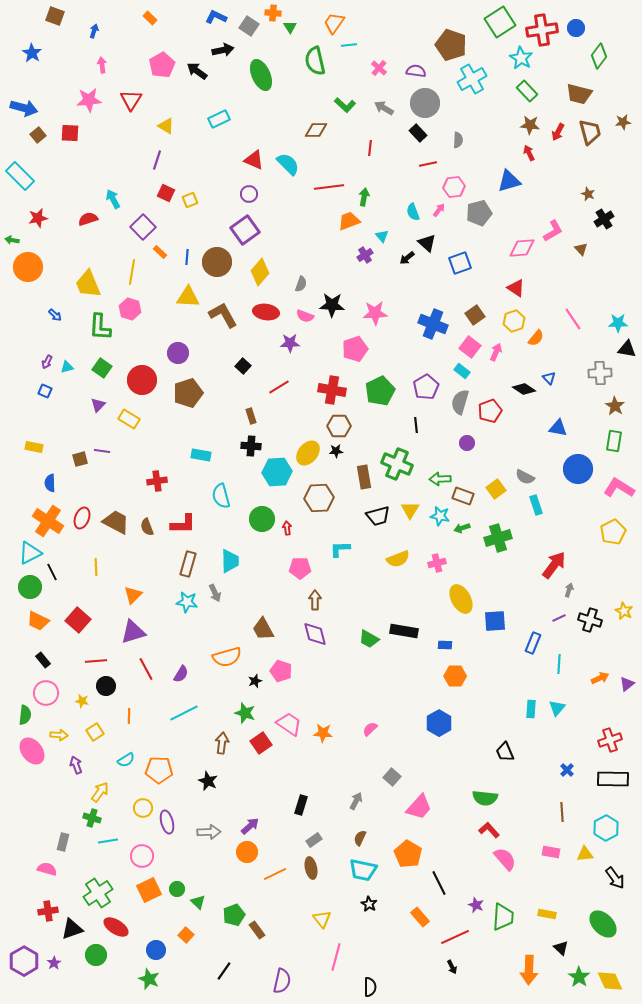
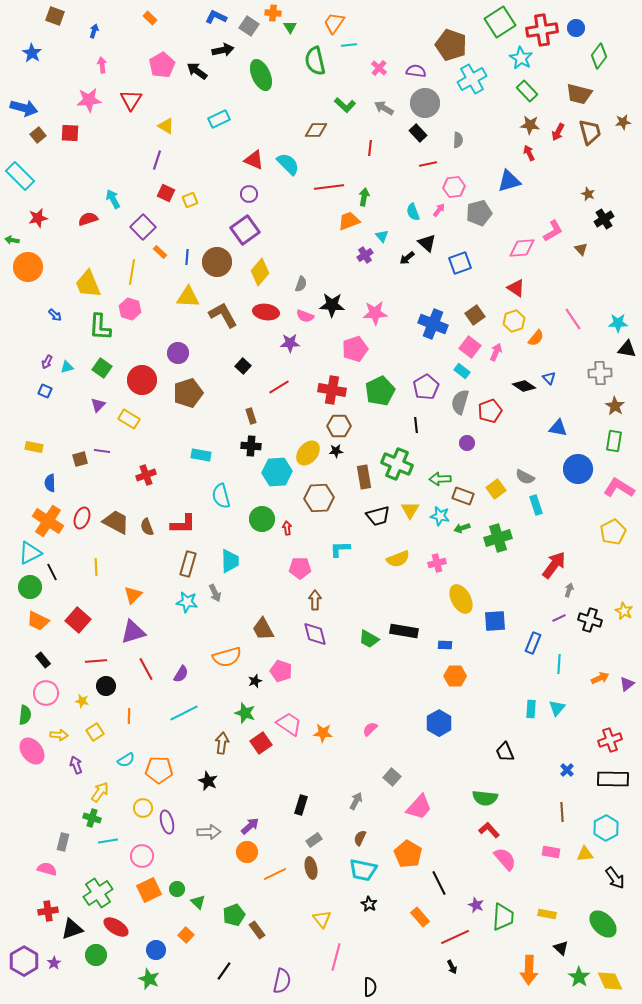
black diamond at (524, 389): moved 3 px up
red cross at (157, 481): moved 11 px left, 6 px up; rotated 12 degrees counterclockwise
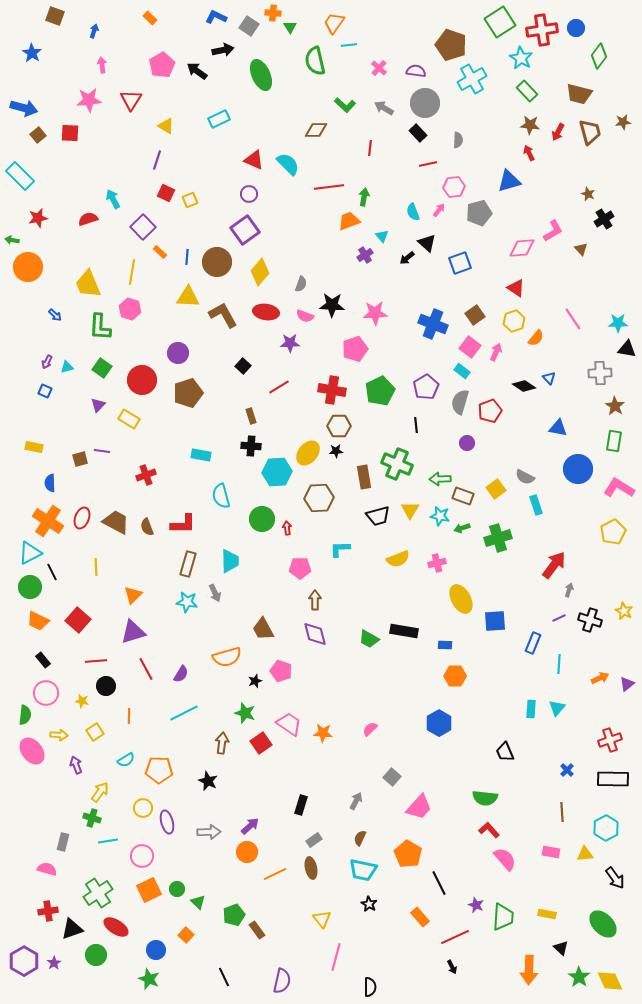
black line at (224, 971): moved 6 px down; rotated 60 degrees counterclockwise
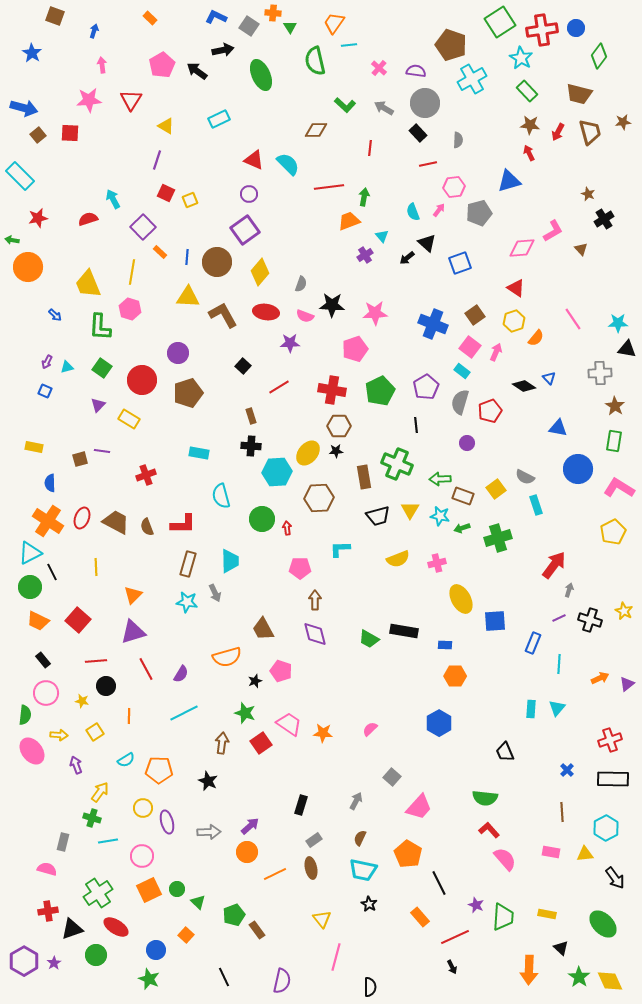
cyan rectangle at (201, 455): moved 2 px left, 2 px up
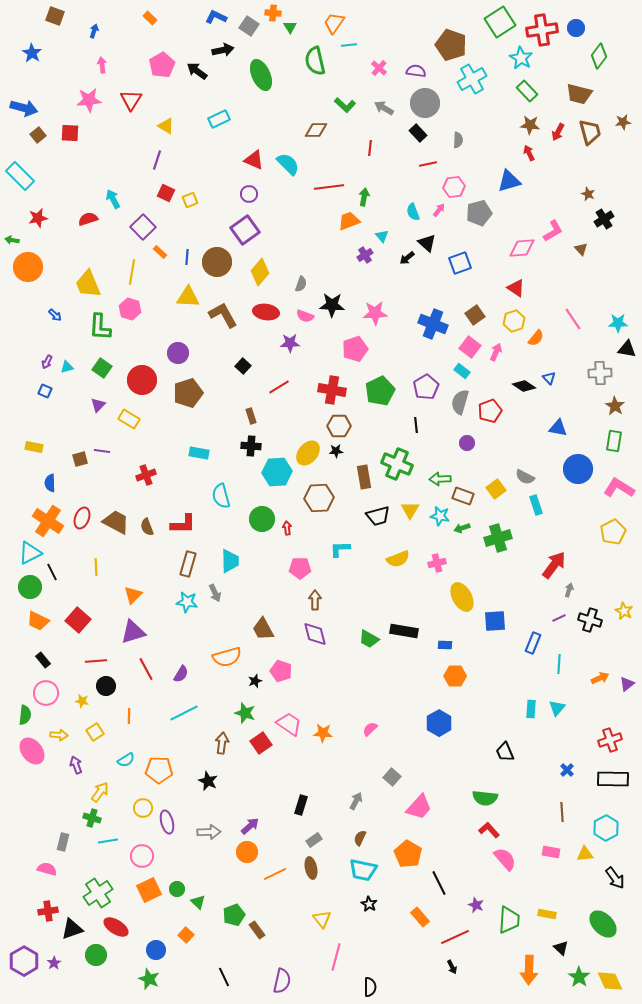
yellow ellipse at (461, 599): moved 1 px right, 2 px up
green trapezoid at (503, 917): moved 6 px right, 3 px down
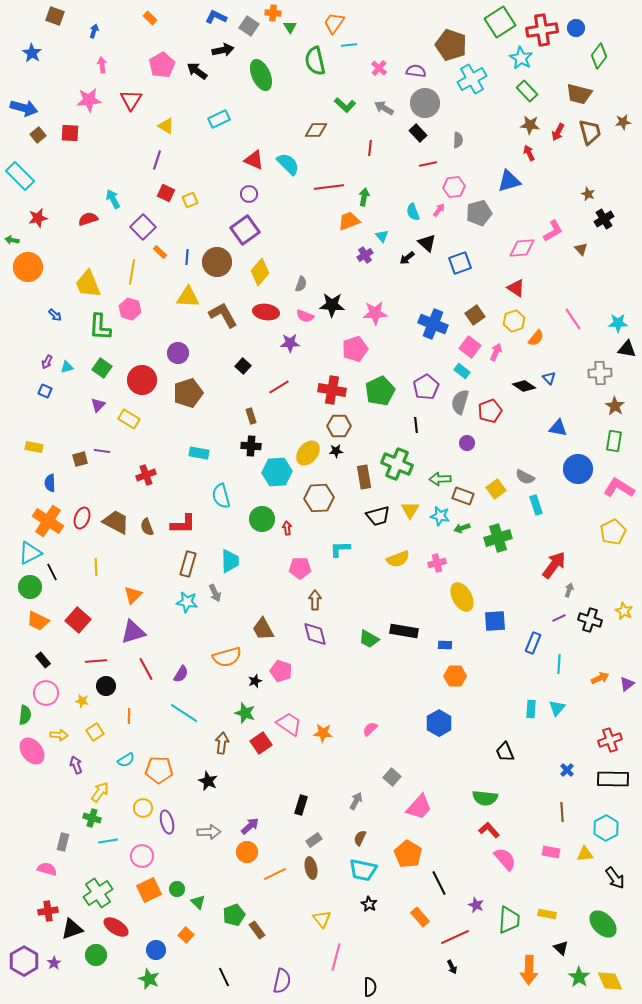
cyan line at (184, 713): rotated 60 degrees clockwise
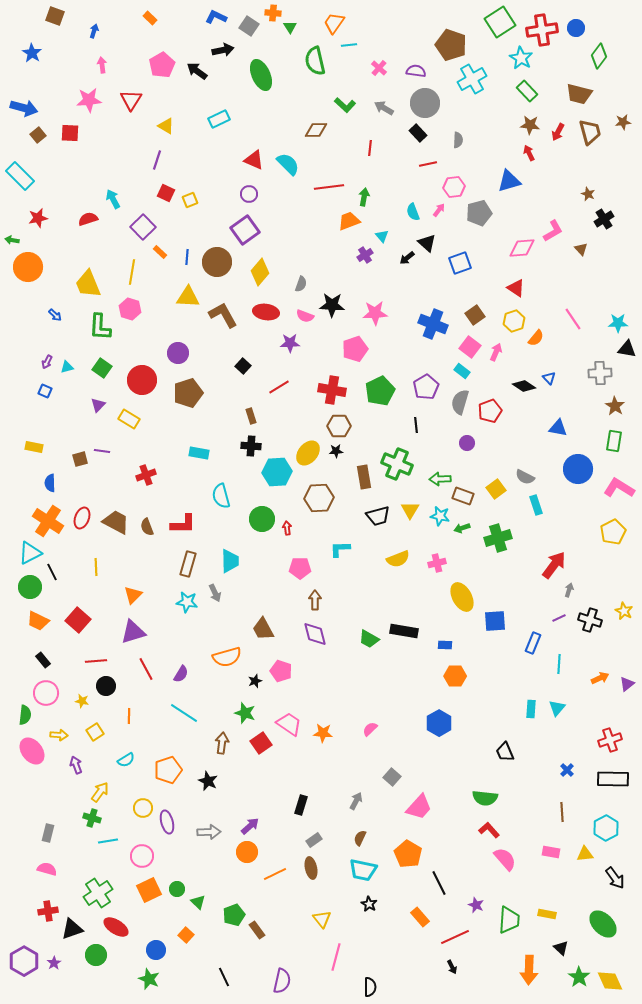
orange pentagon at (159, 770): moved 9 px right; rotated 20 degrees counterclockwise
gray rectangle at (63, 842): moved 15 px left, 9 px up
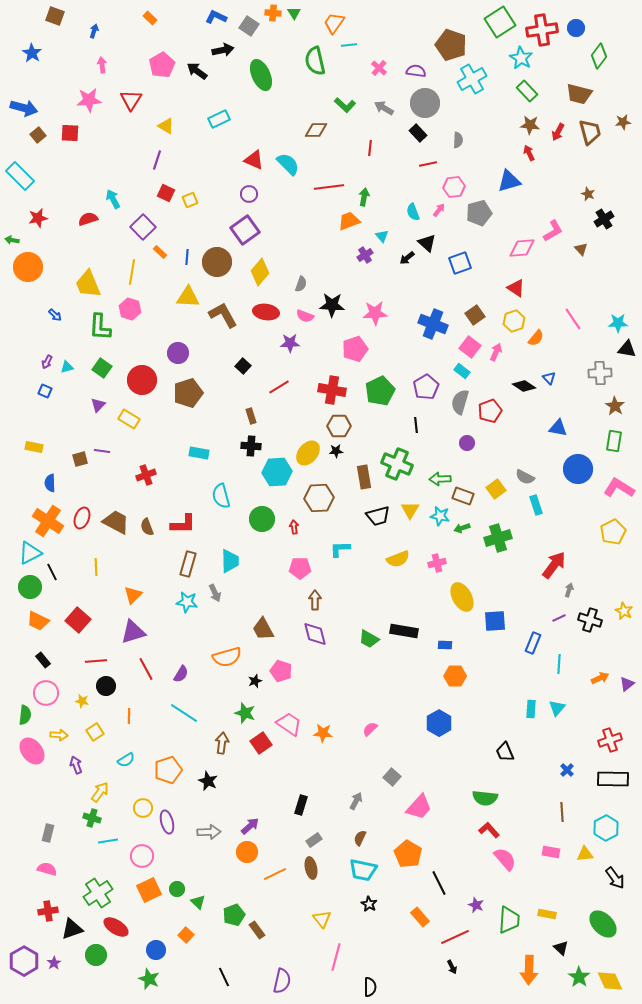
green triangle at (290, 27): moved 4 px right, 14 px up
red arrow at (287, 528): moved 7 px right, 1 px up
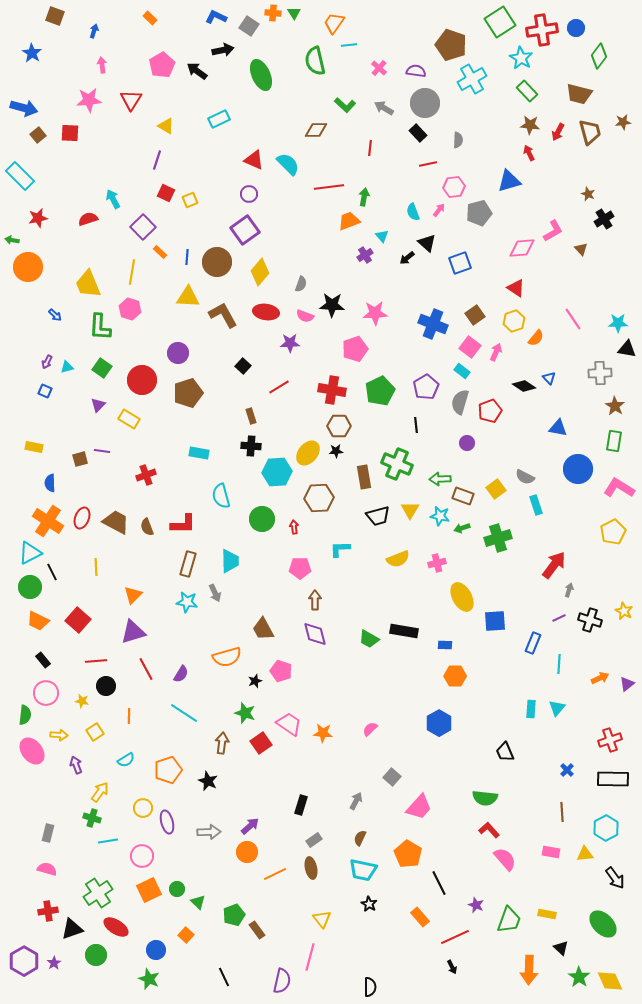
green trapezoid at (509, 920): rotated 16 degrees clockwise
pink line at (336, 957): moved 26 px left
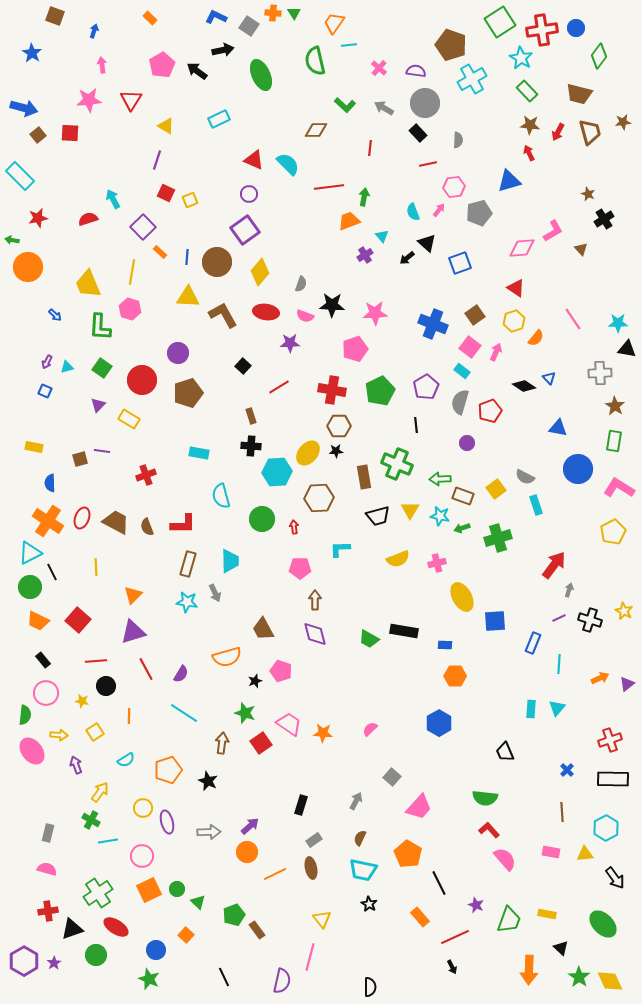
green cross at (92, 818): moved 1 px left, 2 px down; rotated 12 degrees clockwise
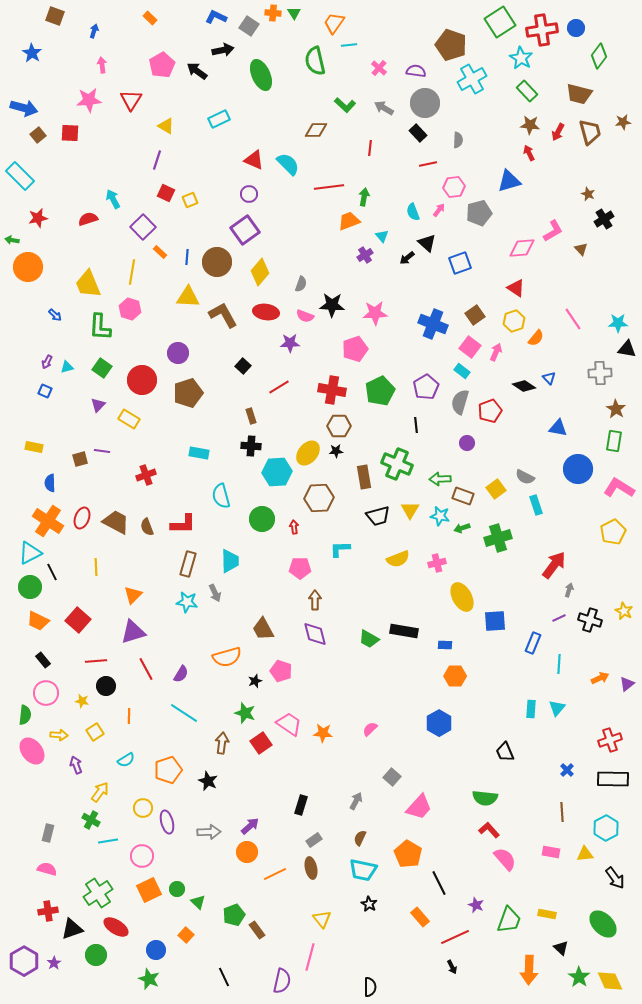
brown star at (615, 406): moved 1 px right, 3 px down
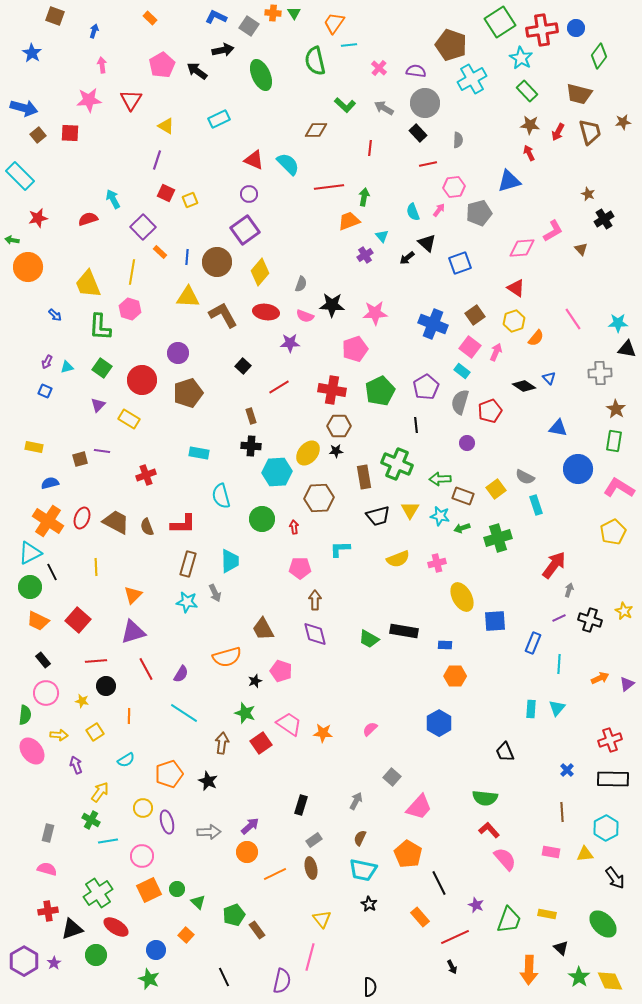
blue semicircle at (50, 483): rotated 78 degrees clockwise
orange pentagon at (168, 770): moved 1 px right, 4 px down
